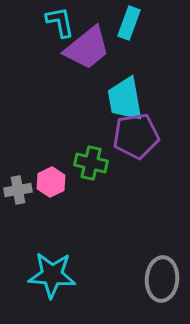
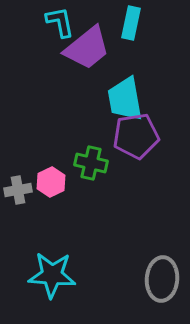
cyan rectangle: moved 2 px right; rotated 8 degrees counterclockwise
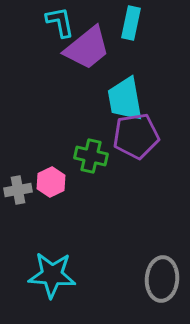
green cross: moved 7 px up
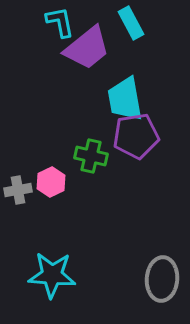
cyan rectangle: rotated 40 degrees counterclockwise
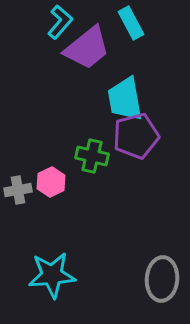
cyan L-shape: rotated 52 degrees clockwise
purple pentagon: rotated 6 degrees counterclockwise
green cross: moved 1 px right
cyan star: rotated 9 degrees counterclockwise
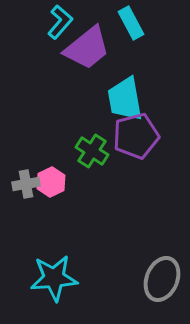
green cross: moved 5 px up; rotated 20 degrees clockwise
gray cross: moved 8 px right, 6 px up
cyan star: moved 2 px right, 3 px down
gray ellipse: rotated 18 degrees clockwise
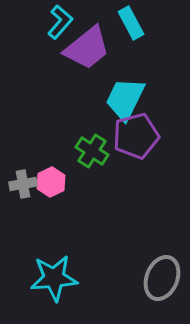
cyan trapezoid: rotated 36 degrees clockwise
gray cross: moved 3 px left
gray ellipse: moved 1 px up
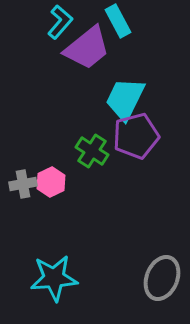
cyan rectangle: moved 13 px left, 2 px up
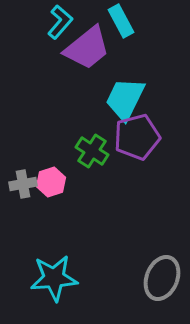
cyan rectangle: moved 3 px right
purple pentagon: moved 1 px right, 1 px down
pink hexagon: rotated 8 degrees clockwise
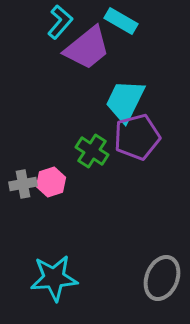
cyan rectangle: rotated 32 degrees counterclockwise
cyan trapezoid: moved 2 px down
